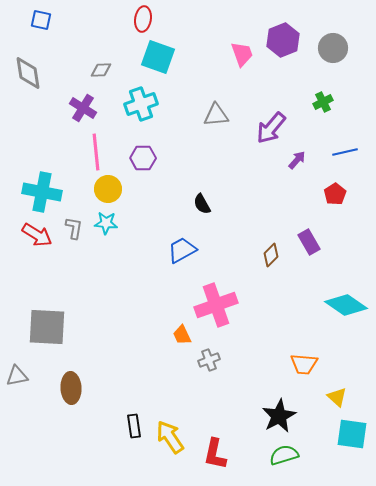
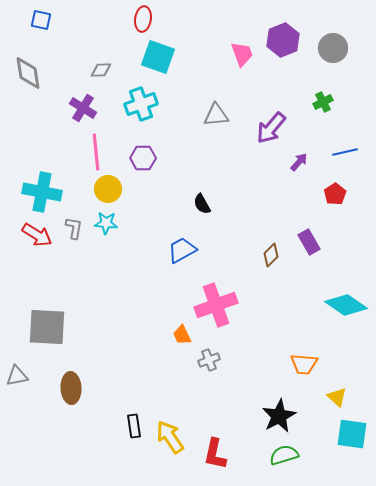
purple arrow at (297, 160): moved 2 px right, 2 px down
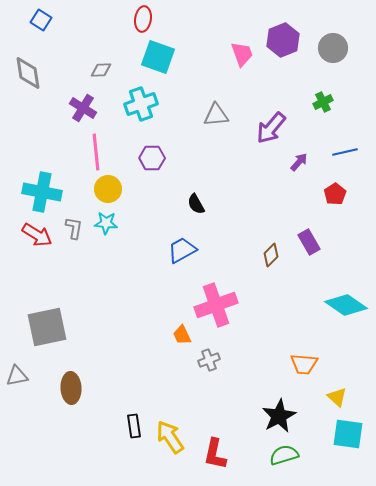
blue square at (41, 20): rotated 20 degrees clockwise
purple hexagon at (143, 158): moved 9 px right
black semicircle at (202, 204): moved 6 px left
gray square at (47, 327): rotated 15 degrees counterclockwise
cyan square at (352, 434): moved 4 px left
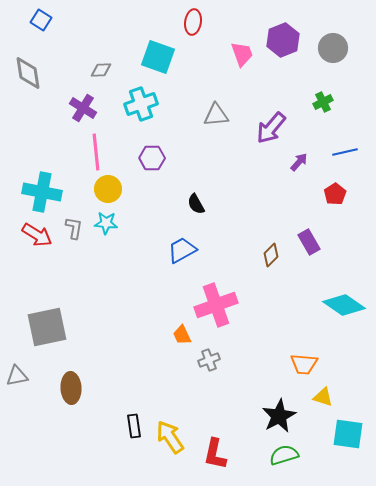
red ellipse at (143, 19): moved 50 px right, 3 px down
cyan diamond at (346, 305): moved 2 px left
yellow triangle at (337, 397): moved 14 px left; rotated 25 degrees counterclockwise
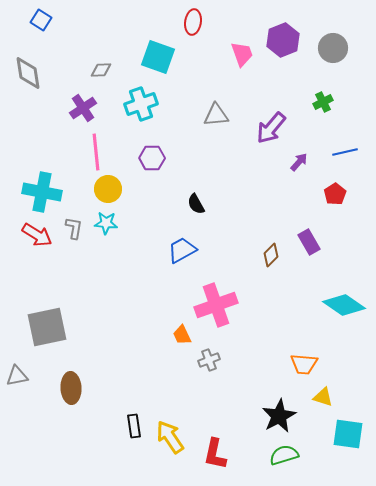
purple cross at (83, 108): rotated 24 degrees clockwise
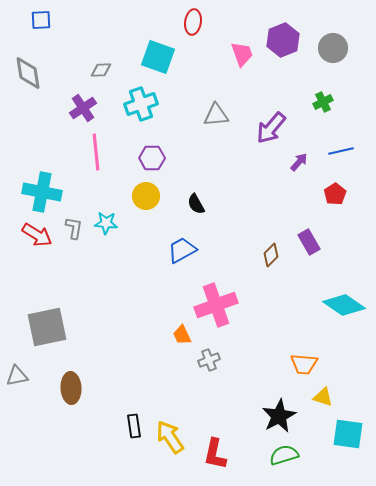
blue square at (41, 20): rotated 35 degrees counterclockwise
blue line at (345, 152): moved 4 px left, 1 px up
yellow circle at (108, 189): moved 38 px right, 7 px down
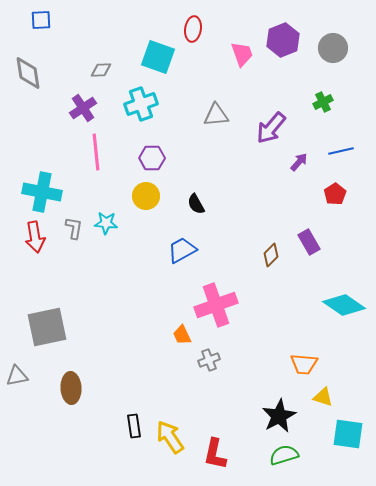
red ellipse at (193, 22): moved 7 px down
red arrow at (37, 235): moved 2 px left, 2 px down; rotated 48 degrees clockwise
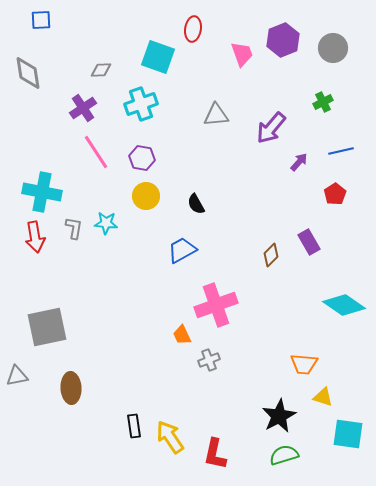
pink line at (96, 152): rotated 27 degrees counterclockwise
purple hexagon at (152, 158): moved 10 px left; rotated 10 degrees clockwise
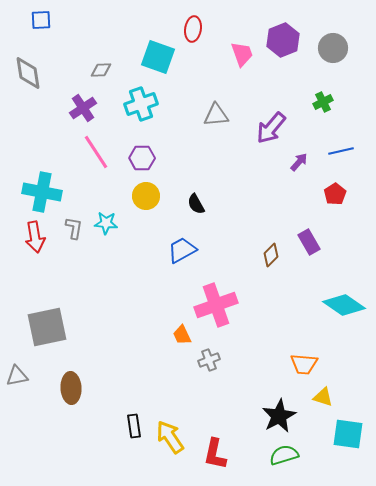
purple hexagon at (142, 158): rotated 10 degrees counterclockwise
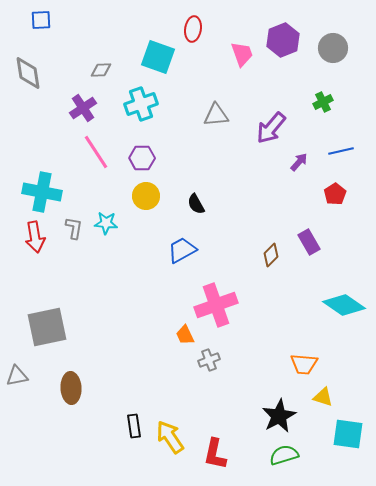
orange trapezoid at (182, 335): moved 3 px right
